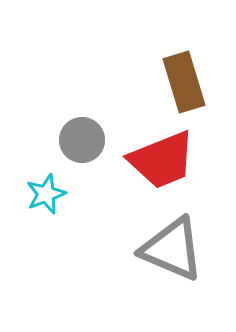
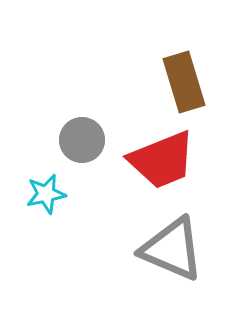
cyan star: rotated 9 degrees clockwise
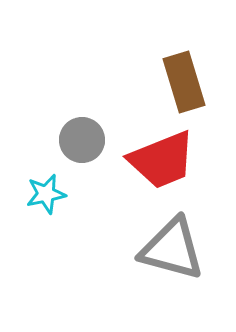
gray triangle: rotated 8 degrees counterclockwise
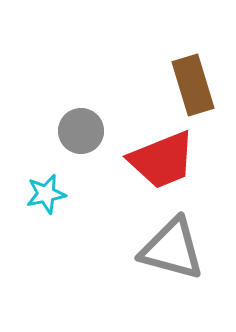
brown rectangle: moved 9 px right, 3 px down
gray circle: moved 1 px left, 9 px up
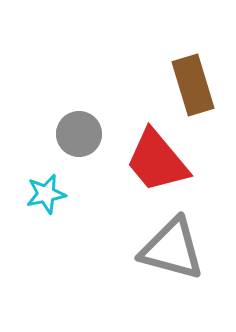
gray circle: moved 2 px left, 3 px down
red trapezoid: moved 5 px left, 1 px down; rotated 72 degrees clockwise
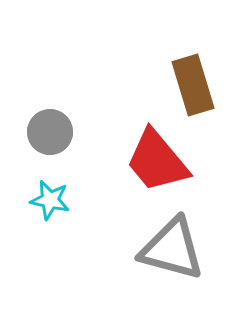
gray circle: moved 29 px left, 2 px up
cyan star: moved 4 px right, 6 px down; rotated 24 degrees clockwise
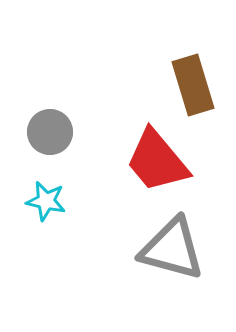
cyan star: moved 4 px left, 1 px down
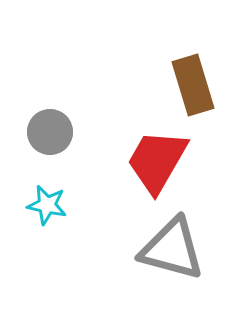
red trapezoid: rotated 70 degrees clockwise
cyan star: moved 1 px right, 4 px down
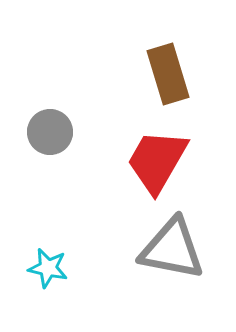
brown rectangle: moved 25 px left, 11 px up
cyan star: moved 1 px right, 63 px down
gray triangle: rotated 4 degrees counterclockwise
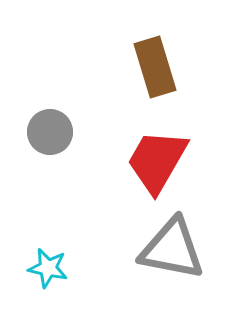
brown rectangle: moved 13 px left, 7 px up
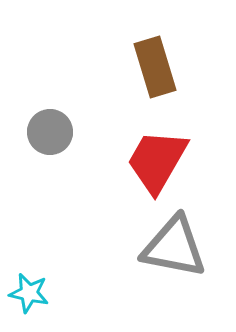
gray triangle: moved 2 px right, 2 px up
cyan star: moved 19 px left, 25 px down
